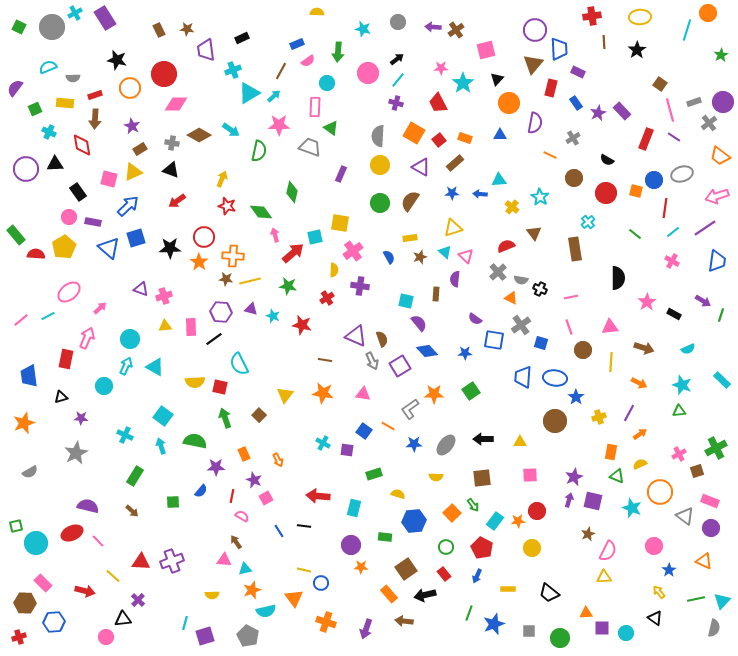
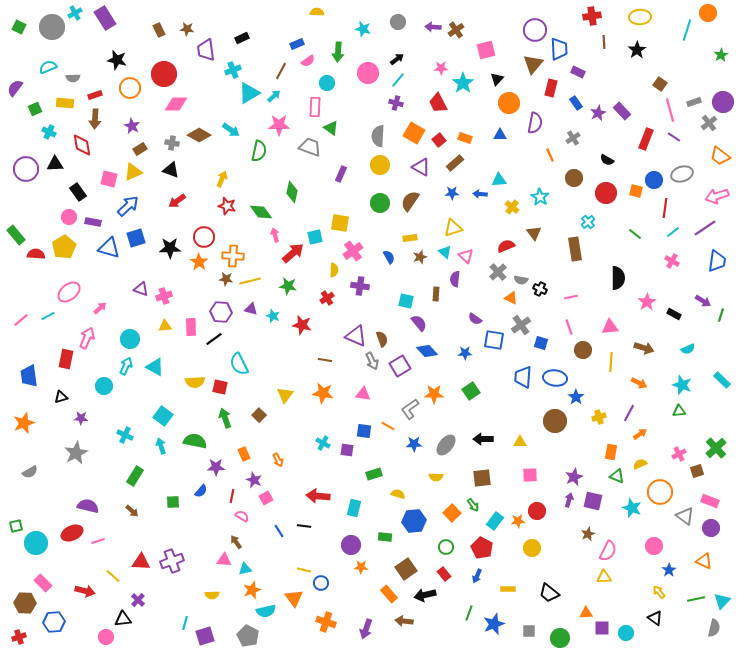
orange line at (550, 155): rotated 40 degrees clockwise
blue triangle at (109, 248): rotated 25 degrees counterclockwise
blue square at (364, 431): rotated 28 degrees counterclockwise
green cross at (716, 448): rotated 15 degrees counterclockwise
pink line at (98, 541): rotated 64 degrees counterclockwise
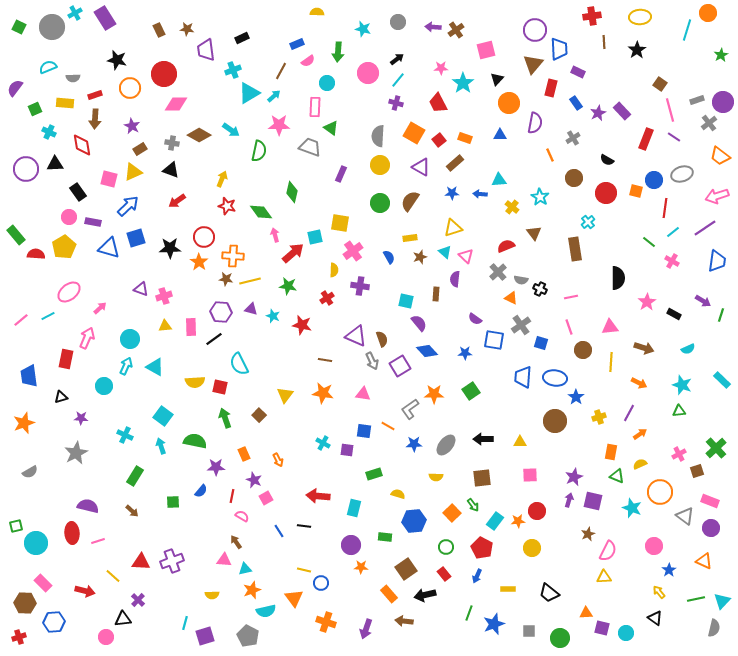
gray rectangle at (694, 102): moved 3 px right, 2 px up
green line at (635, 234): moved 14 px right, 8 px down
red ellipse at (72, 533): rotated 70 degrees counterclockwise
purple square at (602, 628): rotated 14 degrees clockwise
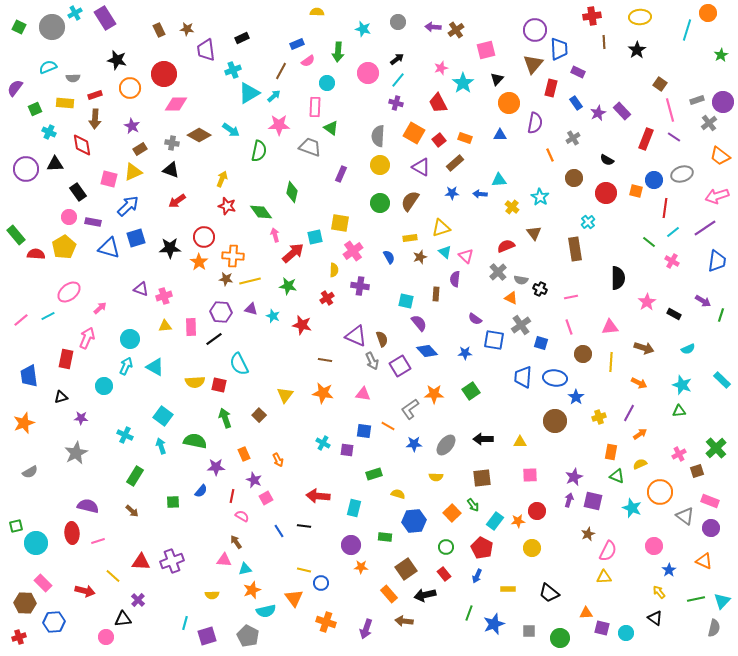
pink star at (441, 68): rotated 16 degrees counterclockwise
yellow triangle at (453, 228): moved 12 px left
brown circle at (583, 350): moved 4 px down
red square at (220, 387): moved 1 px left, 2 px up
purple square at (205, 636): moved 2 px right
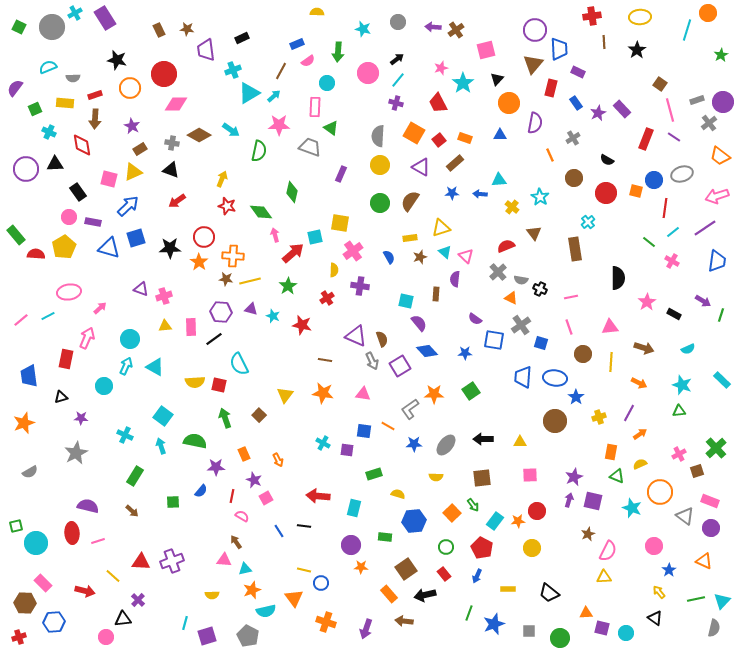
purple rectangle at (622, 111): moved 2 px up
green star at (288, 286): rotated 30 degrees clockwise
pink ellipse at (69, 292): rotated 30 degrees clockwise
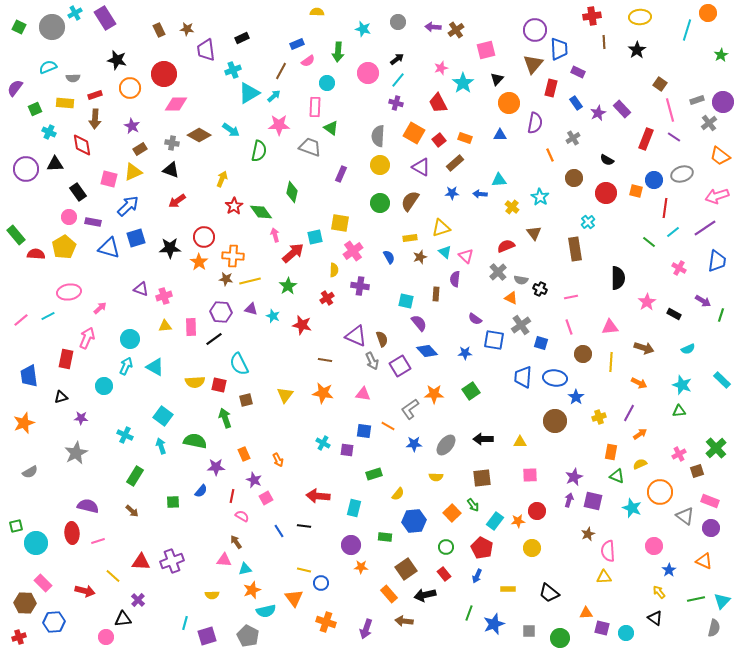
red star at (227, 206): moved 7 px right; rotated 24 degrees clockwise
pink cross at (672, 261): moved 7 px right, 7 px down
brown square at (259, 415): moved 13 px left, 15 px up; rotated 32 degrees clockwise
yellow semicircle at (398, 494): rotated 112 degrees clockwise
pink semicircle at (608, 551): rotated 150 degrees clockwise
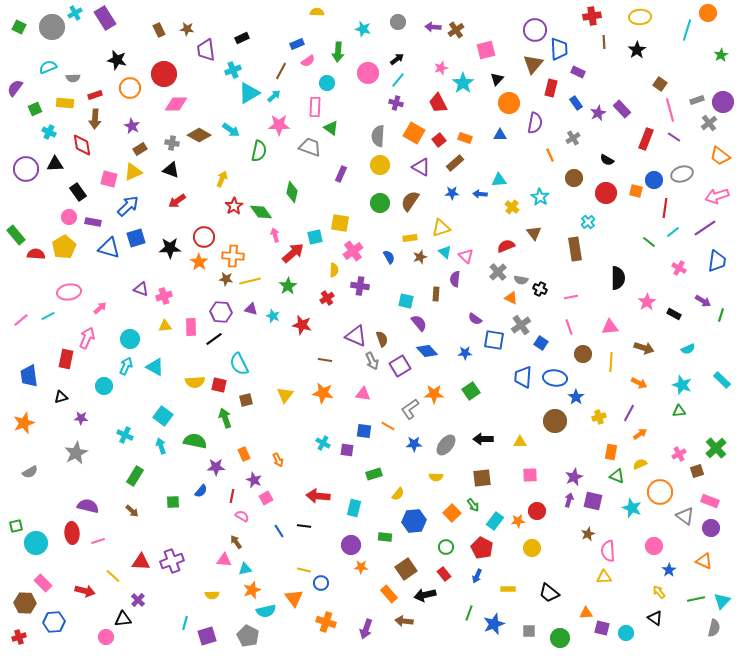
blue square at (541, 343): rotated 16 degrees clockwise
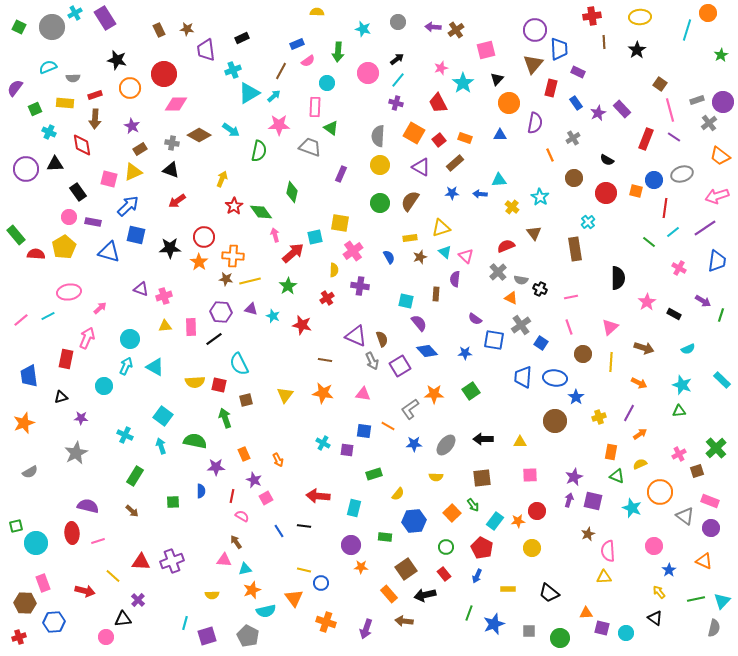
blue square at (136, 238): moved 3 px up; rotated 30 degrees clockwise
blue triangle at (109, 248): moved 4 px down
pink triangle at (610, 327): rotated 36 degrees counterclockwise
blue semicircle at (201, 491): rotated 40 degrees counterclockwise
pink rectangle at (43, 583): rotated 24 degrees clockwise
